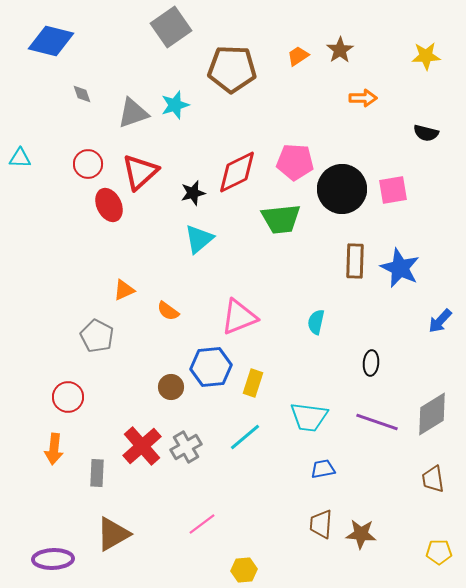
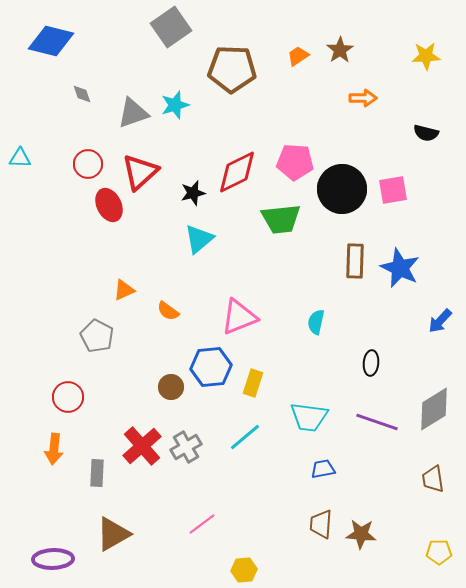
gray diamond at (432, 414): moved 2 px right, 5 px up
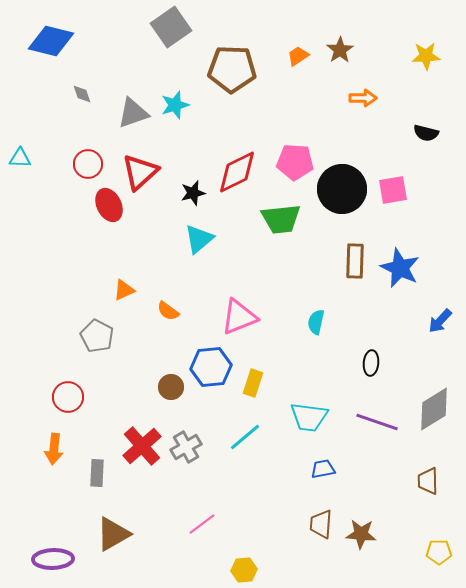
brown trapezoid at (433, 479): moved 5 px left, 2 px down; rotated 8 degrees clockwise
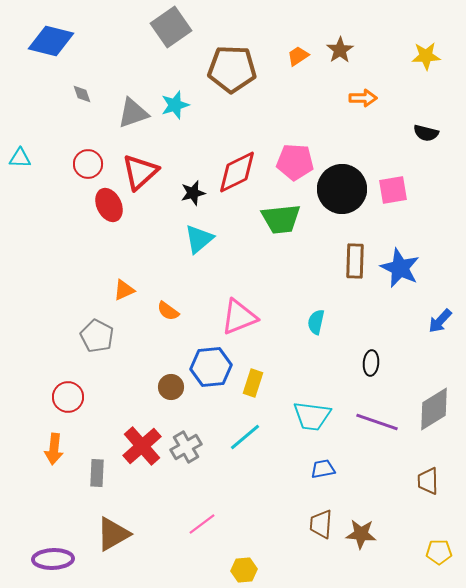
cyan trapezoid at (309, 417): moved 3 px right, 1 px up
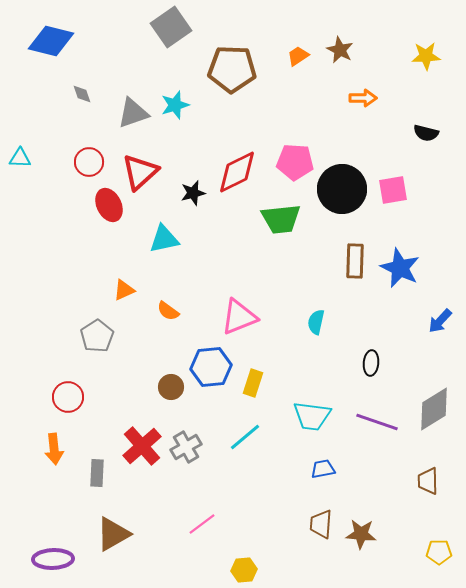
brown star at (340, 50): rotated 12 degrees counterclockwise
red circle at (88, 164): moved 1 px right, 2 px up
cyan triangle at (199, 239): moved 35 px left; rotated 28 degrees clockwise
gray pentagon at (97, 336): rotated 12 degrees clockwise
orange arrow at (54, 449): rotated 12 degrees counterclockwise
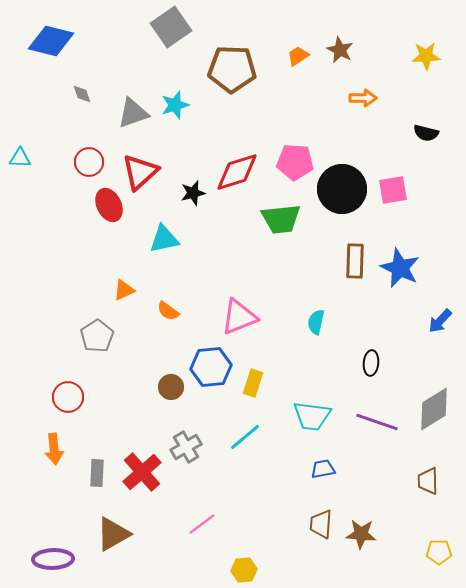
red diamond at (237, 172): rotated 9 degrees clockwise
red cross at (142, 446): moved 26 px down
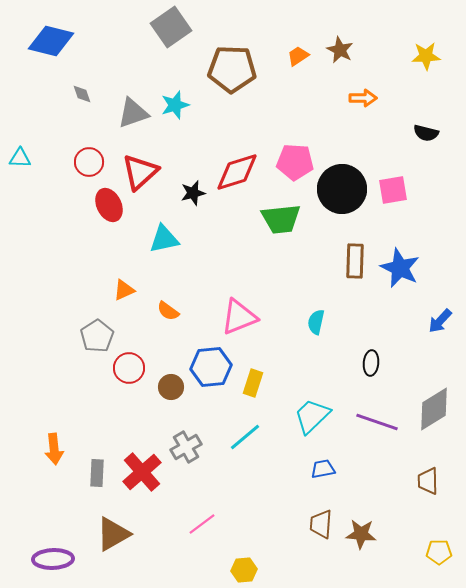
red circle at (68, 397): moved 61 px right, 29 px up
cyan trapezoid at (312, 416): rotated 129 degrees clockwise
